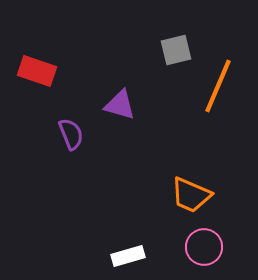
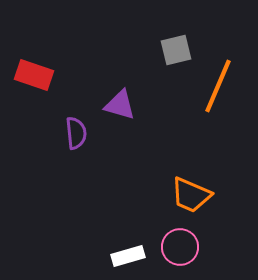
red rectangle: moved 3 px left, 4 px down
purple semicircle: moved 5 px right, 1 px up; rotated 16 degrees clockwise
pink circle: moved 24 px left
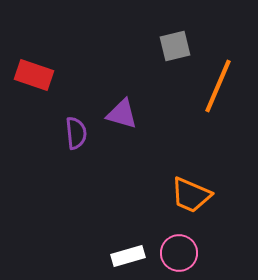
gray square: moved 1 px left, 4 px up
purple triangle: moved 2 px right, 9 px down
pink circle: moved 1 px left, 6 px down
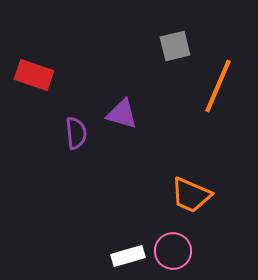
pink circle: moved 6 px left, 2 px up
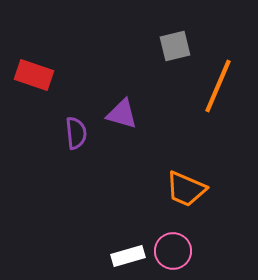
orange trapezoid: moved 5 px left, 6 px up
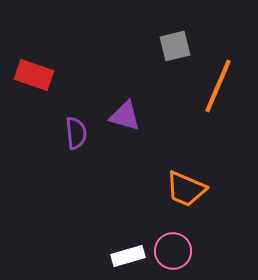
purple triangle: moved 3 px right, 2 px down
